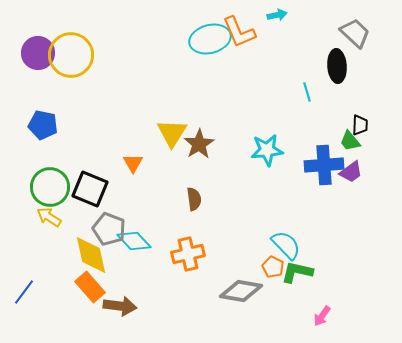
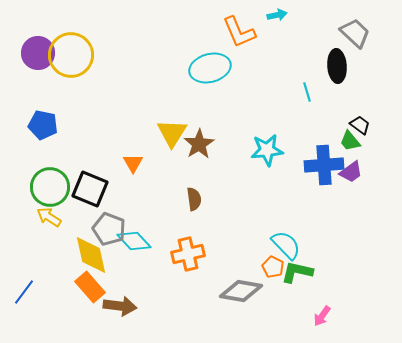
cyan ellipse: moved 29 px down
black trapezoid: rotated 55 degrees counterclockwise
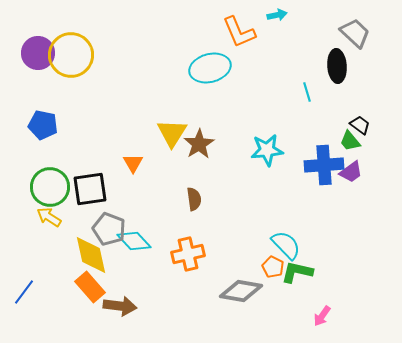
black square: rotated 30 degrees counterclockwise
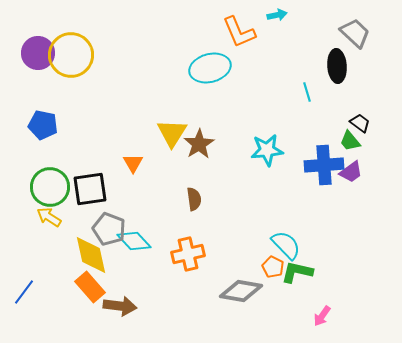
black trapezoid: moved 2 px up
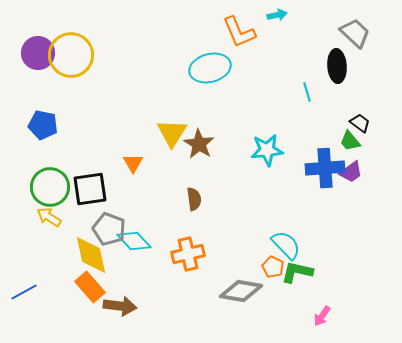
brown star: rotated 8 degrees counterclockwise
blue cross: moved 1 px right, 3 px down
blue line: rotated 24 degrees clockwise
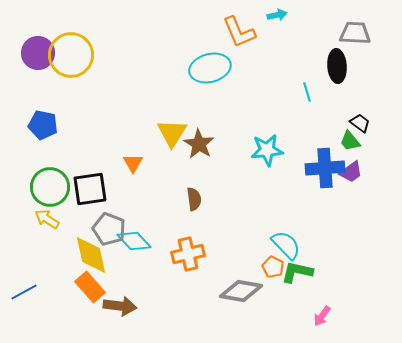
gray trapezoid: rotated 40 degrees counterclockwise
yellow arrow: moved 2 px left, 2 px down
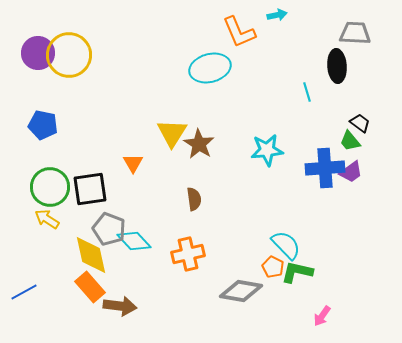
yellow circle: moved 2 px left
